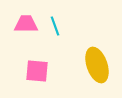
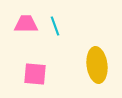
yellow ellipse: rotated 12 degrees clockwise
pink square: moved 2 px left, 3 px down
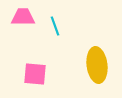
pink trapezoid: moved 3 px left, 7 px up
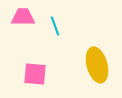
yellow ellipse: rotated 8 degrees counterclockwise
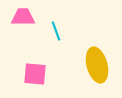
cyan line: moved 1 px right, 5 px down
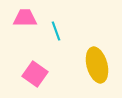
pink trapezoid: moved 2 px right, 1 px down
pink square: rotated 30 degrees clockwise
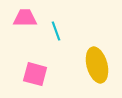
pink square: rotated 20 degrees counterclockwise
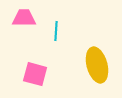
pink trapezoid: moved 1 px left
cyan line: rotated 24 degrees clockwise
